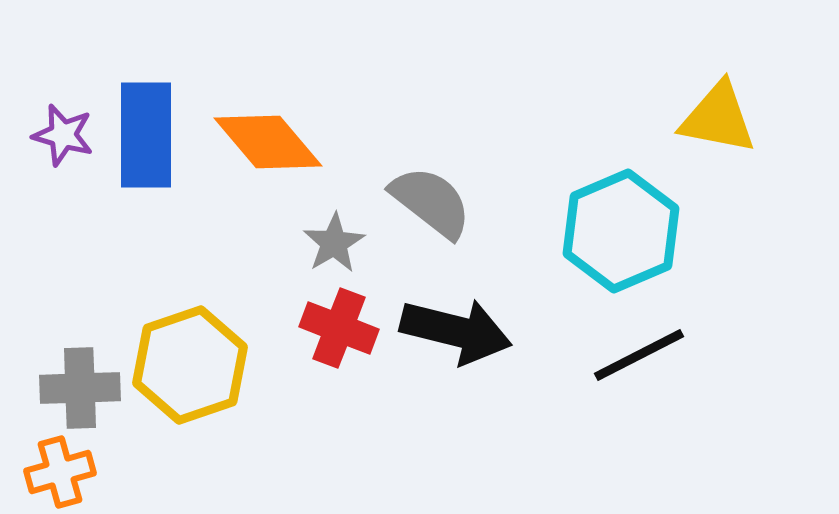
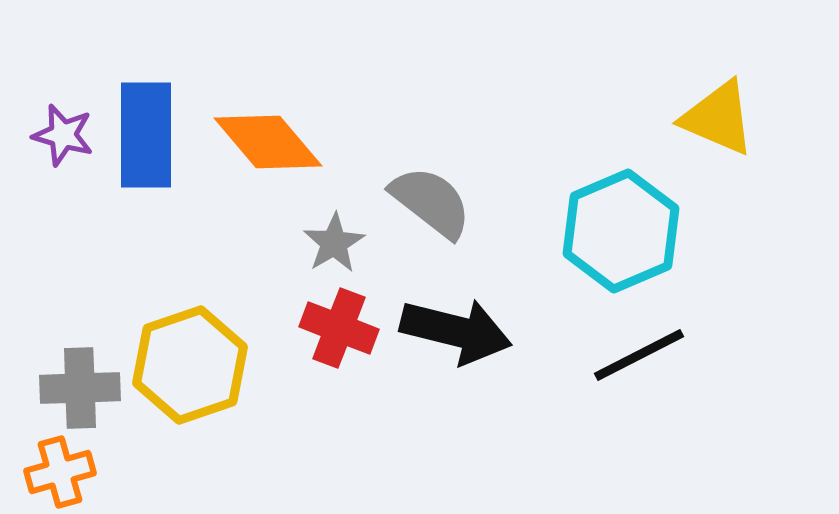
yellow triangle: rotated 12 degrees clockwise
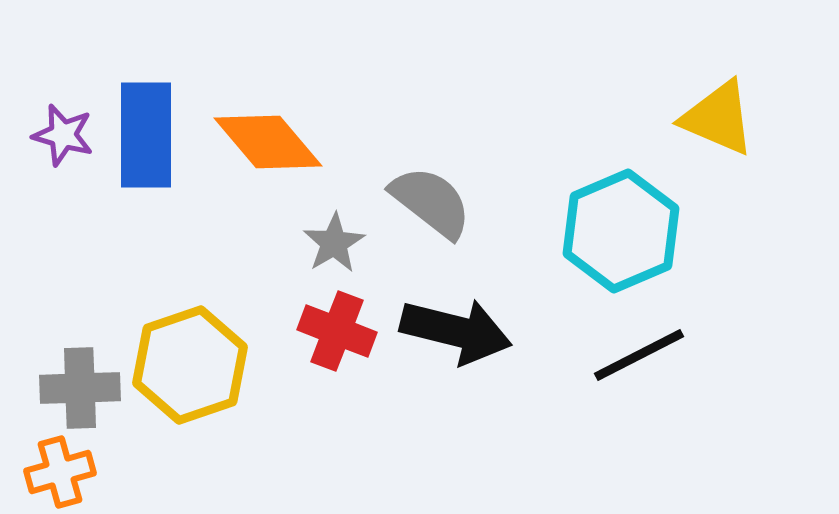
red cross: moved 2 px left, 3 px down
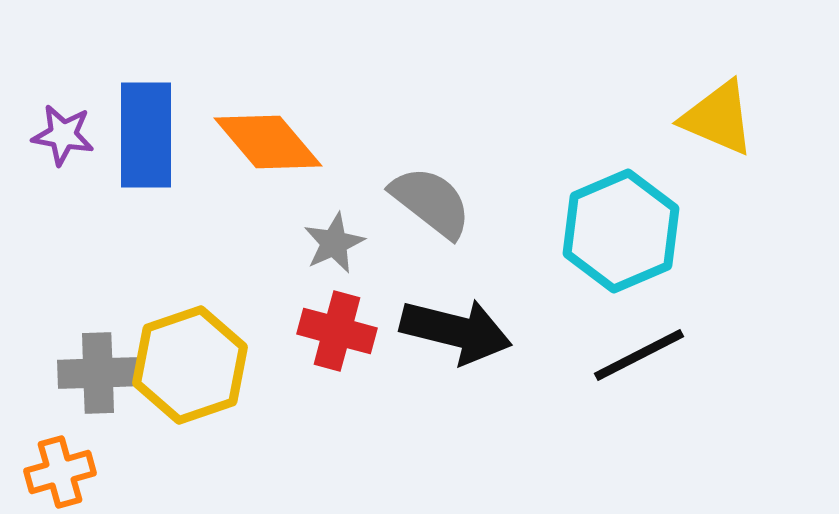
purple star: rotated 6 degrees counterclockwise
gray star: rotated 6 degrees clockwise
red cross: rotated 6 degrees counterclockwise
gray cross: moved 18 px right, 15 px up
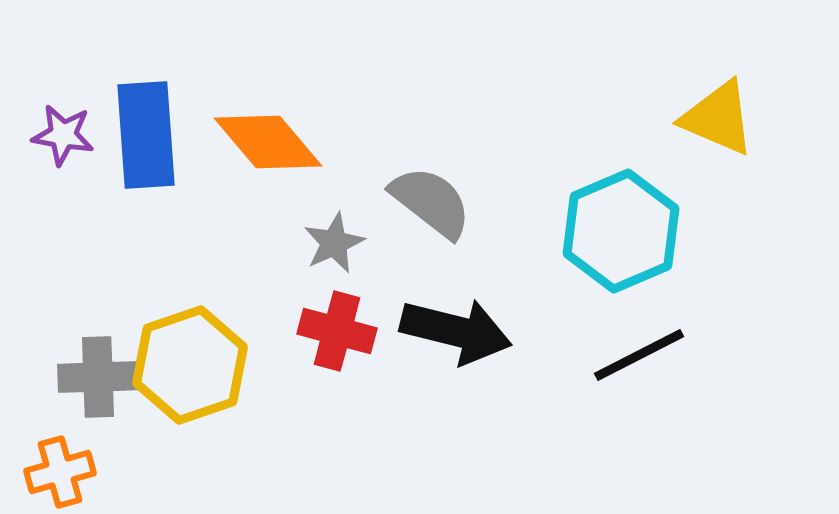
blue rectangle: rotated 4 degrees counterclockwise
gray cross: moved 4 px down
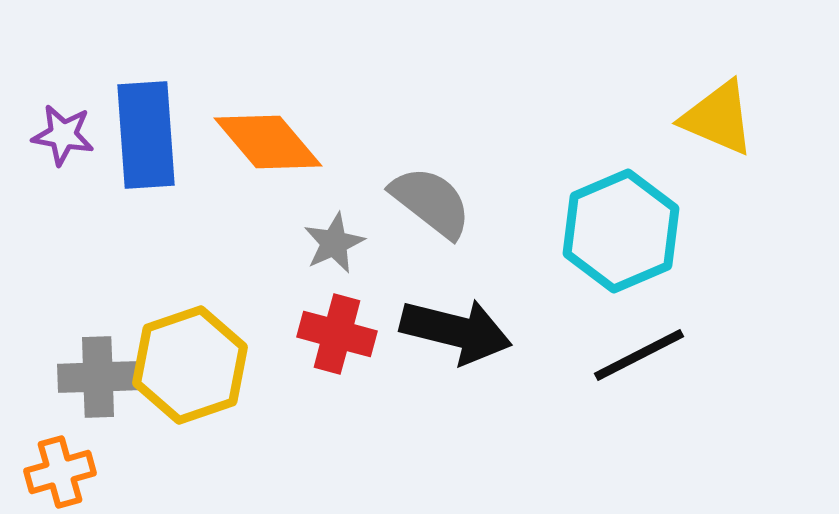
red cross: moved 3 px down
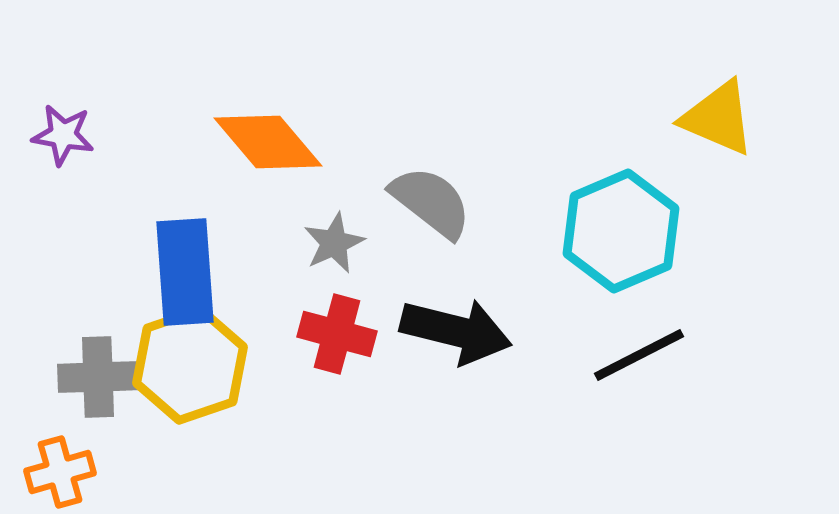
blue rectangle: moved 39 px right, 137 px down
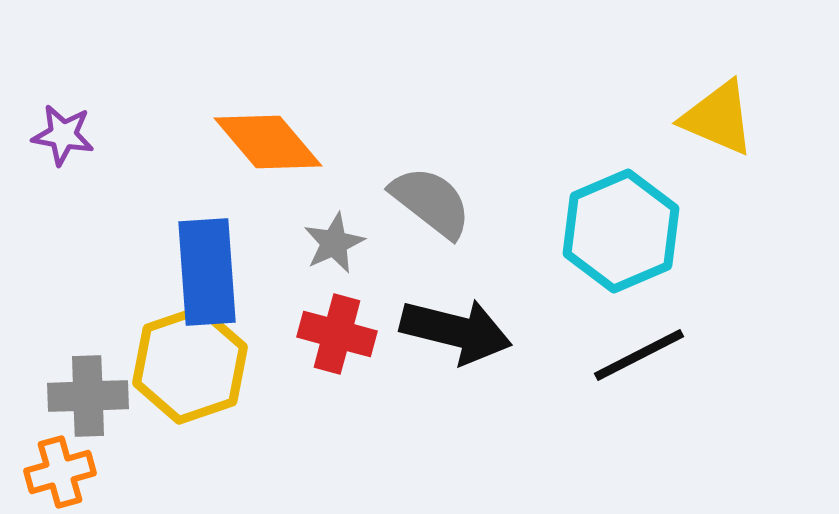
blue rectangle: moved 22 px right
gray cross: moved 10 px left, 19 px down
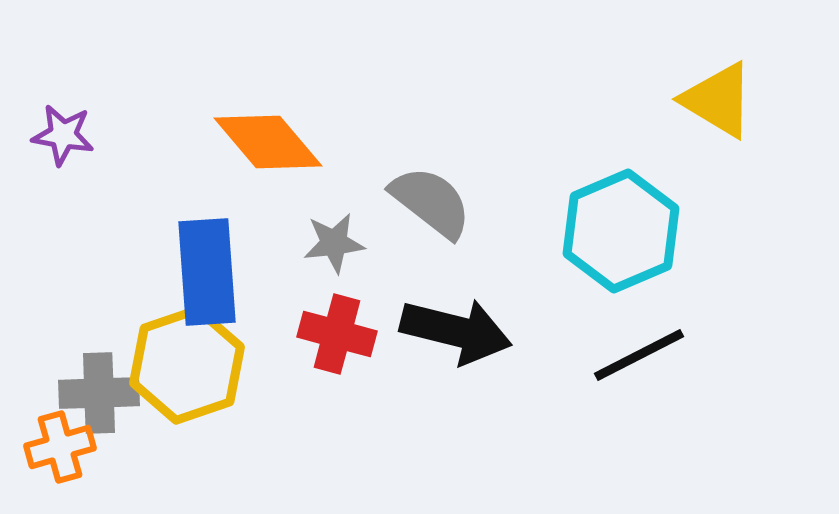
yellow triangle: moved 18 px up; rotated 8 degrees clockwise
gray star: rotated 18 degrees clockwise
yellow hexagon: moved 3 px left
gray cross: moved 11 px right, 3 px up
orange cross: moved 25 px up
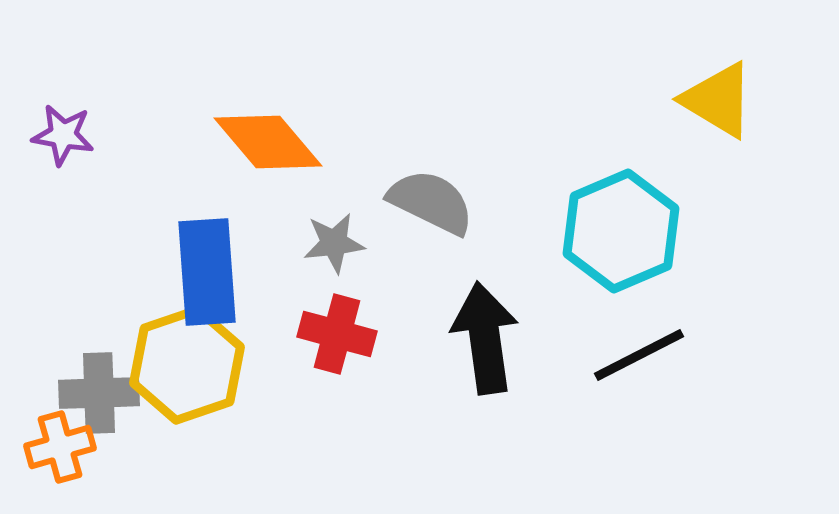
gray semicircle: rotated 12 degrees counterclockwise
black arrow: moved 29 px right, 7 px down; rotated 112 degrees counterclockwise
